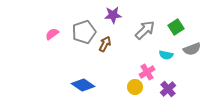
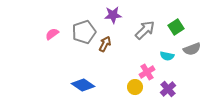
cyan semicircle: moved 1 px right, 1 px down
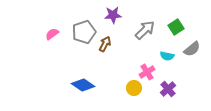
gray semicircle: rotated 18 degrees counterclockwise
yellow circle: moved 1 px left, 1 px down
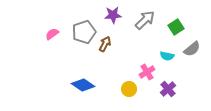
gray arrow: moved 10 px up
yellow circle: moved 5 px left, 1 px down
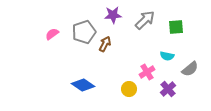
green square: rotated 28 degrees clockwise
gray semicircle: moved 2 px left, 20 px down
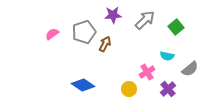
green square: rotated 35 degrees counterclockwise
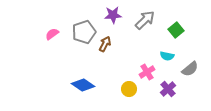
green square: moved 3 px down
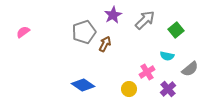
purple star: rotated 24 degrees counterclockwise
pink semicircle: moved 29 px left, 2 px up
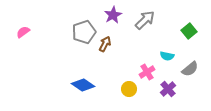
green square: moved 13 px right, 1 px down
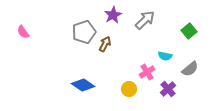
pink semicircle: rotated 88 degrees counterclockwise
cyan semicircle: moved 2 px left
